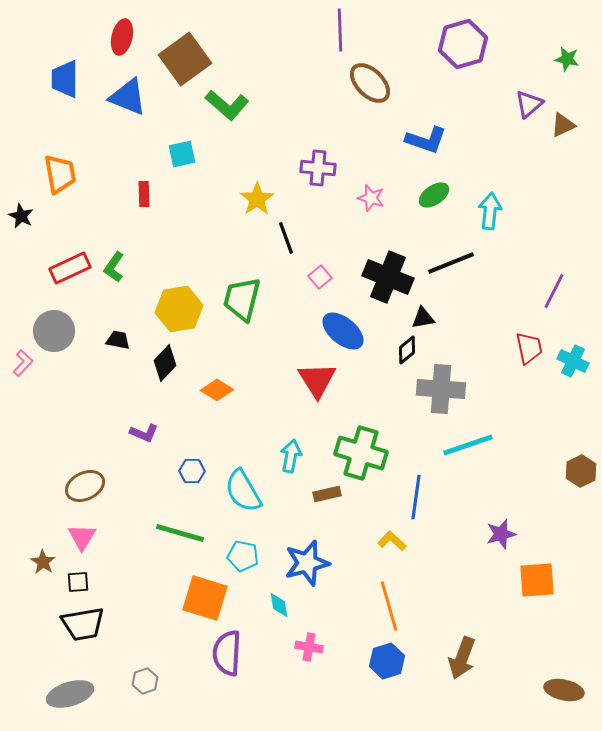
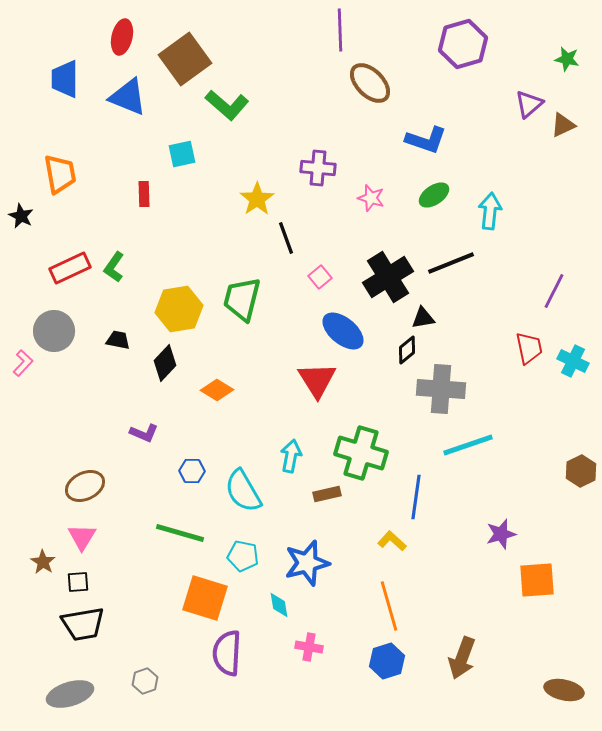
black cross at (388, 277): rotated 36 degrees clockwise
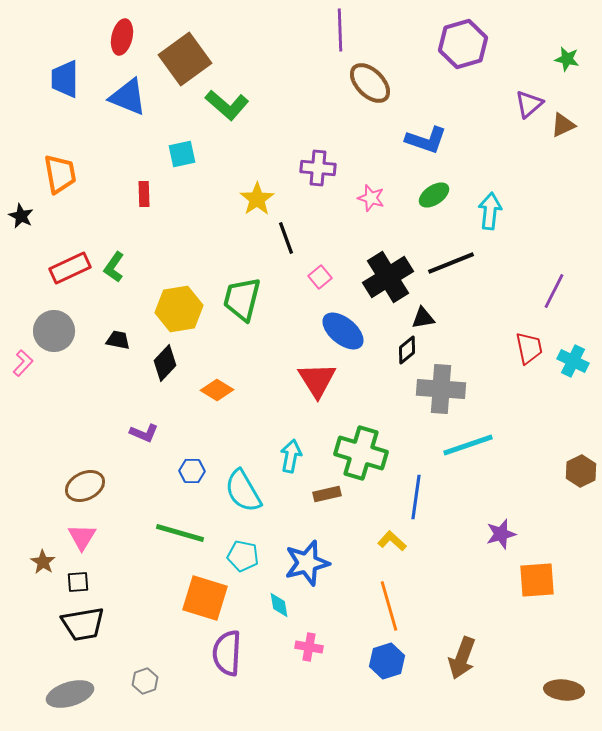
brown ellipse at (564, 690): rotated 6 degrees counterclockwise
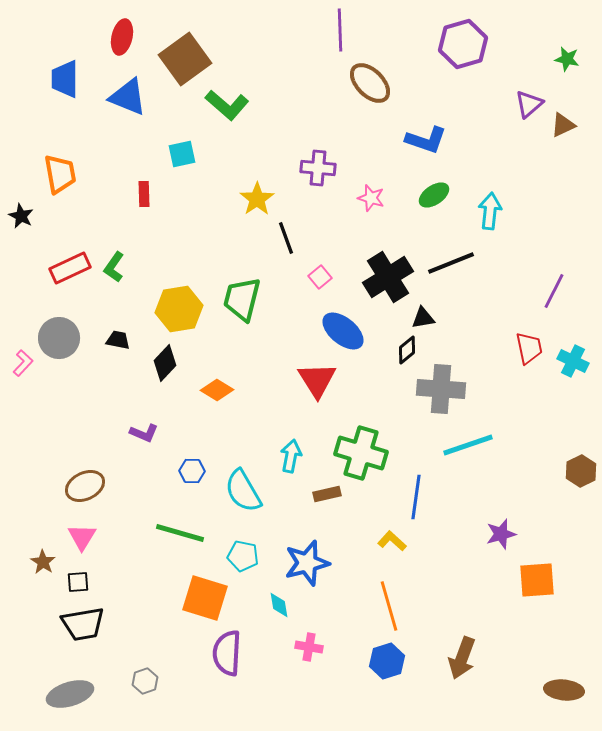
gray circle at (54, 331): moved 5 px right, 7 px down
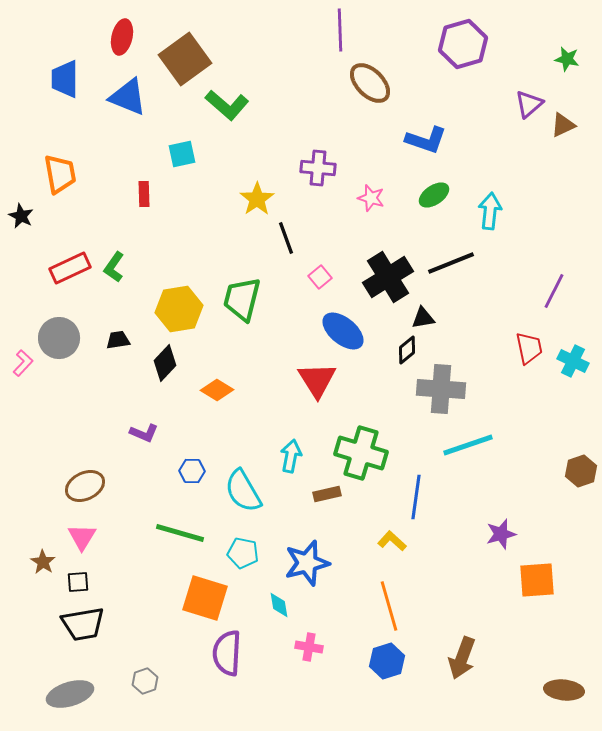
black trapezoid at (118, 340): rotated 20 degrees counterclockwise
brown hexagon at (581, 471): rotated 8 degrees clockwise
cyan pentagon at (243, 556): moved 3 px up
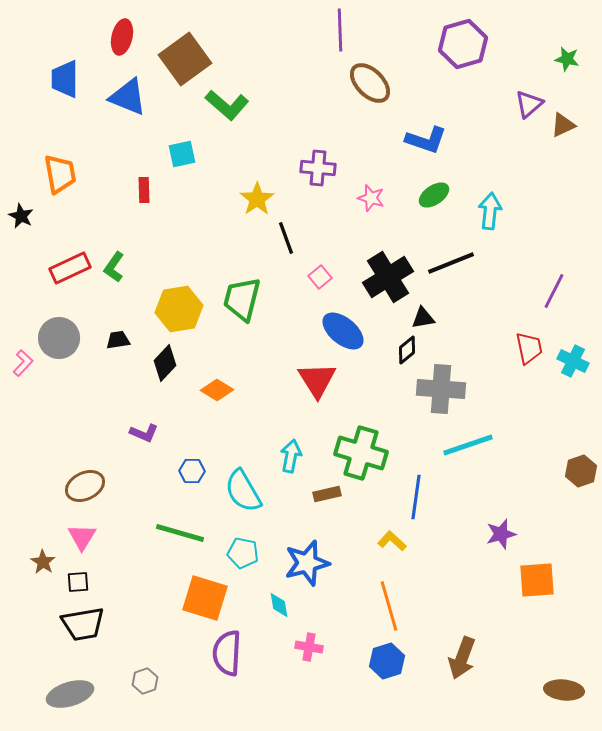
red rectangle at (144, 194): moved 4 px up
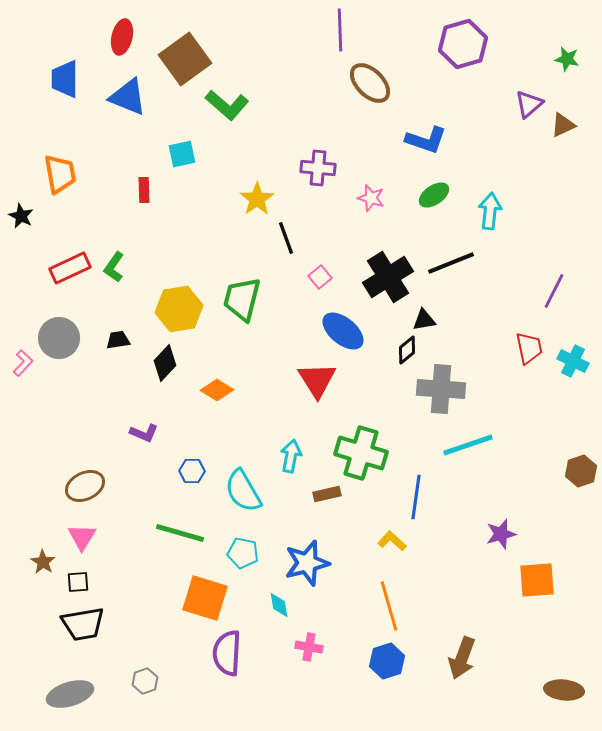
black triangle at (423, 318): moved 1 px right, 2 px down
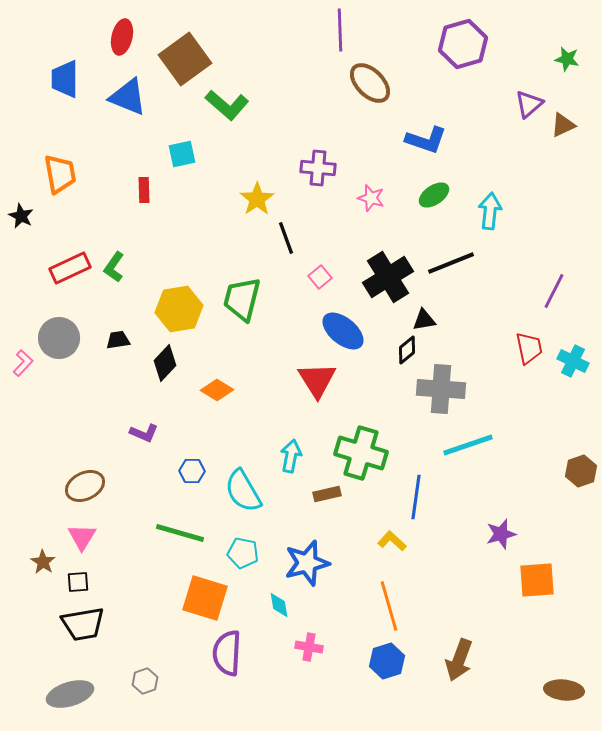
brown arrow at (462, 658): moved 3 px left, 2 px down
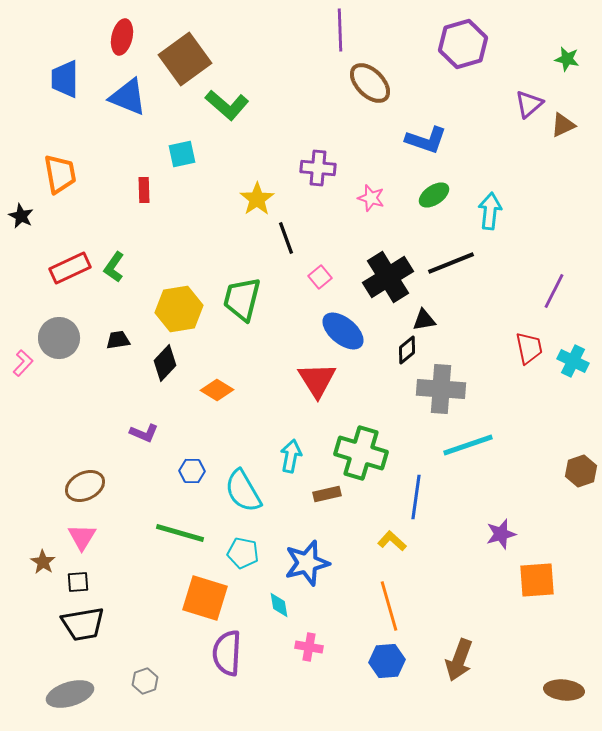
blue hexagon at (387, 661): rotated 12 degrees clockwise
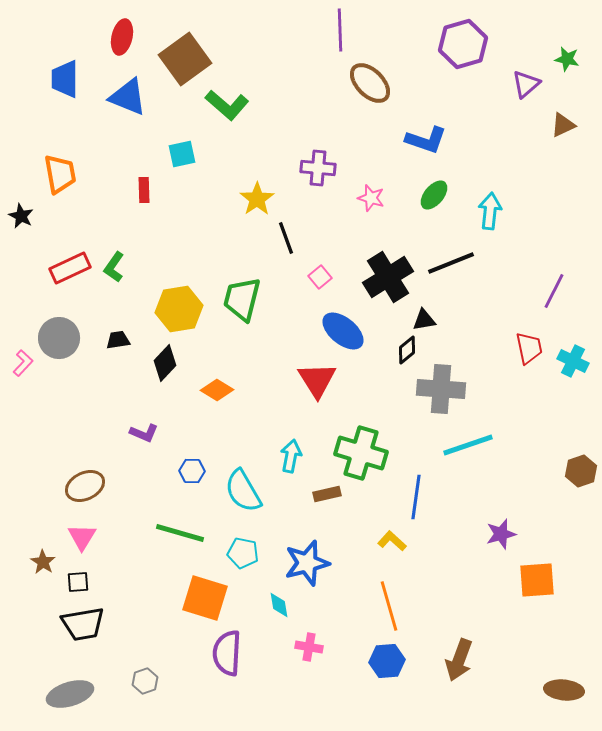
purple triangle at (529, 104): moved 3 px left, 20 px up
green ellipse at (434, 195): rotated 16 degrees counterclockwise
